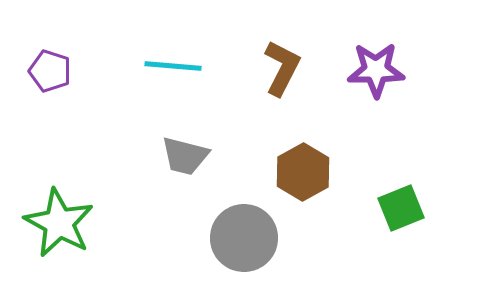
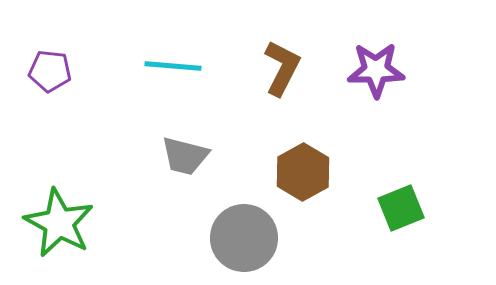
purple pentagon: rotated 12 degrees counterclockwise
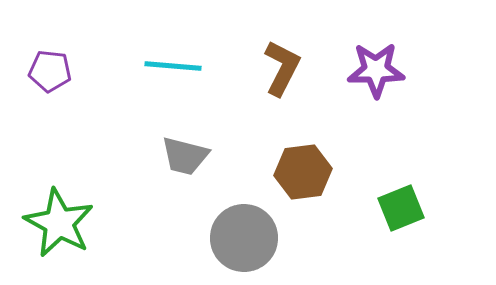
brown hexagon: rotated 22 degrees clockwise
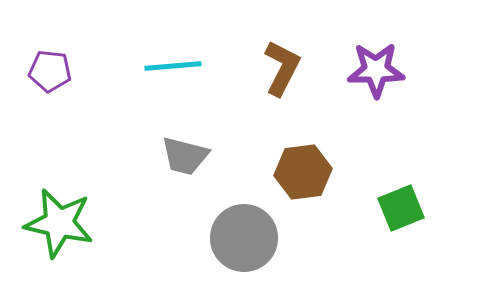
cyan line: rotated 10 degrees counterclockwise
green star: rotated 16 degrees counterclockwise
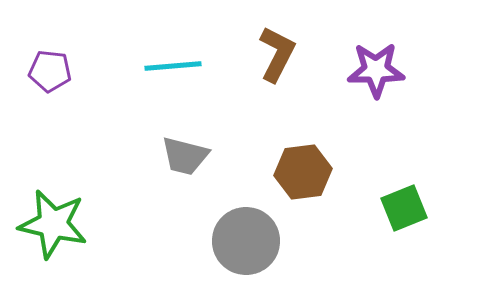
brown L-shape: moved 5 px left, 14 px up
green square: moved 3 px right
green star: moved 6 px left, 1 px down
gray circle: moved 2 px right, 3 px down
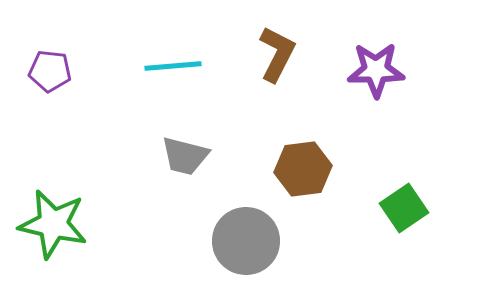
brown hexagon: moved 3 px up
green square: rotated 12 degrees counterclockwise
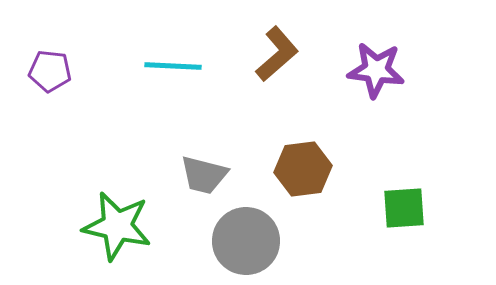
brown L-shape: rotated 22 degrees clockwise
cyan line: rotated 8 degrees clockwise
purple star: rotated 8 degrees clockwise
gray trapezoid: moved 19 px right, 19 px down
green square: rotated 30 degrees clockwise
green star: moved 64 px right, 2 px down
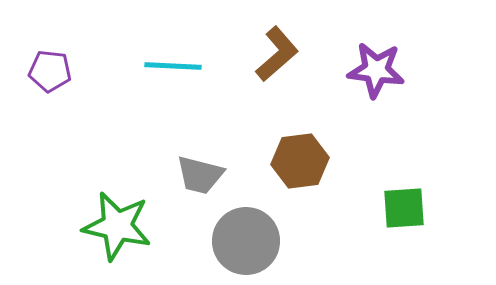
brown hexagon: moved 3 px left, 8 px up
gray trapezoid: moved 4 px left
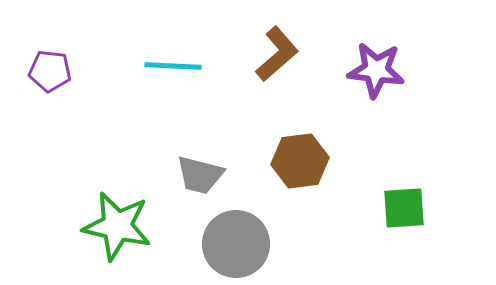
gray circle: moved 10 px left, 3 px down
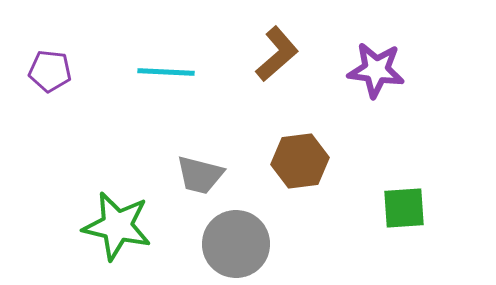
cyan line: moved 7 px left, 6 px down
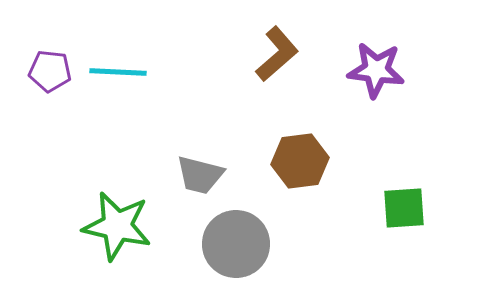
cyan line: moved 48 px left
